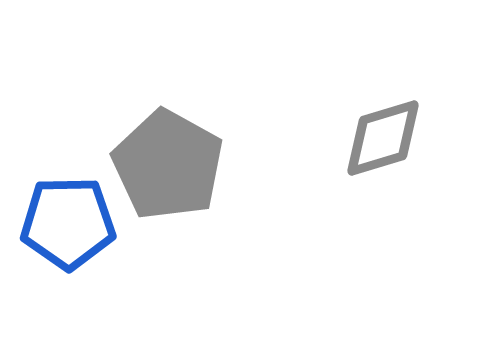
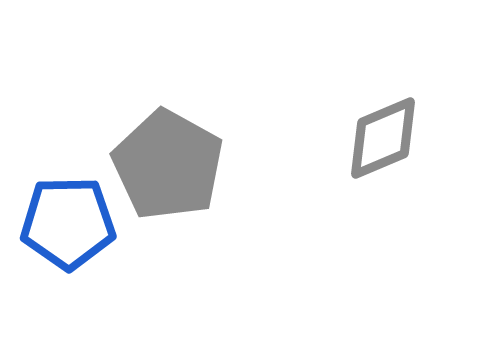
gray diamond: rotated 6 degrees counterclockwise
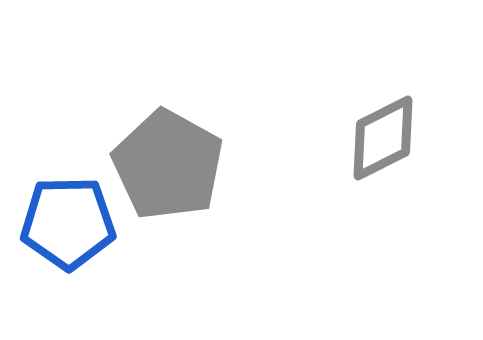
gray diamond: rotated 4 degrees counterclockwise
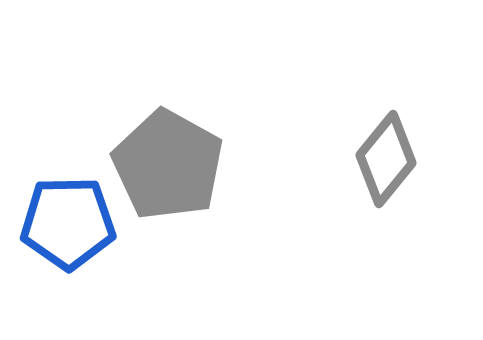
gray diamond: moved 3 px right, 21 px down; rotated 24 degrees counterclockwise
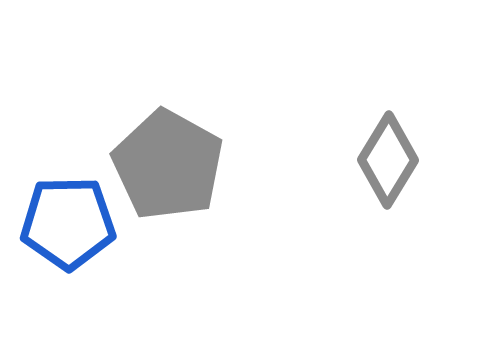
gray diamond: moved 2 px right, 1 px down; rotated 8 degrees counterclockwise
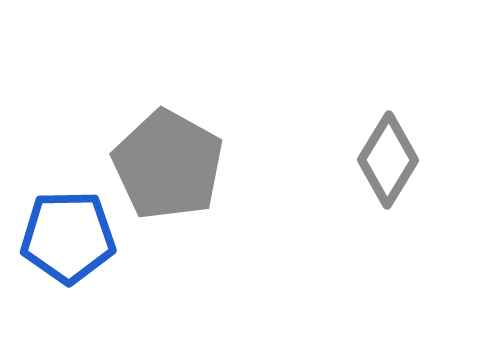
blue pentagon: moved 14 px down
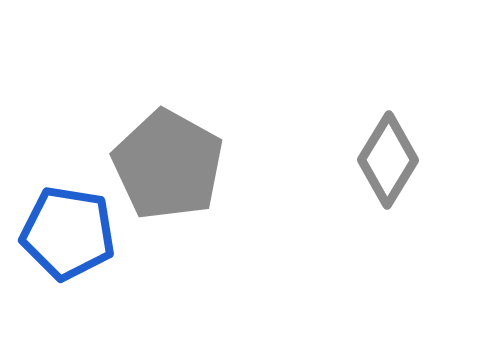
blue pentagon: moved 4 px up; rotated 10 degrees clockwise
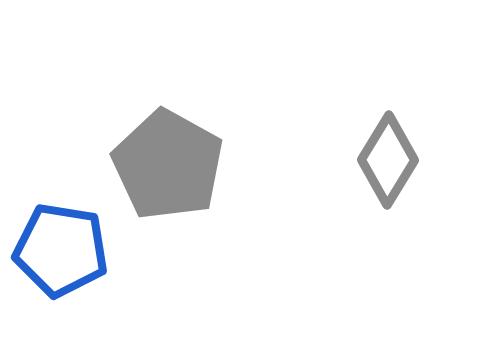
blue pentagon: moved 7 px left, 17 px down
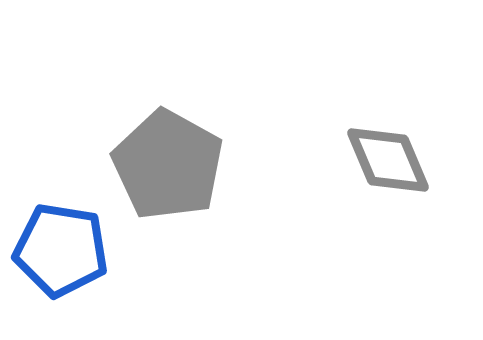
gray diamond: rotated 54 degrees counterclockwise
